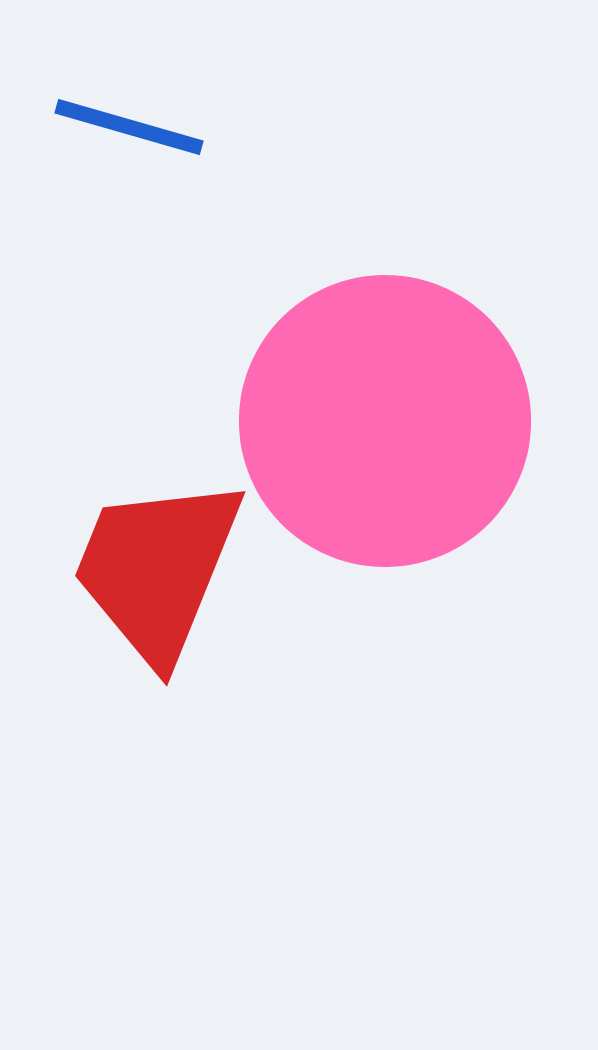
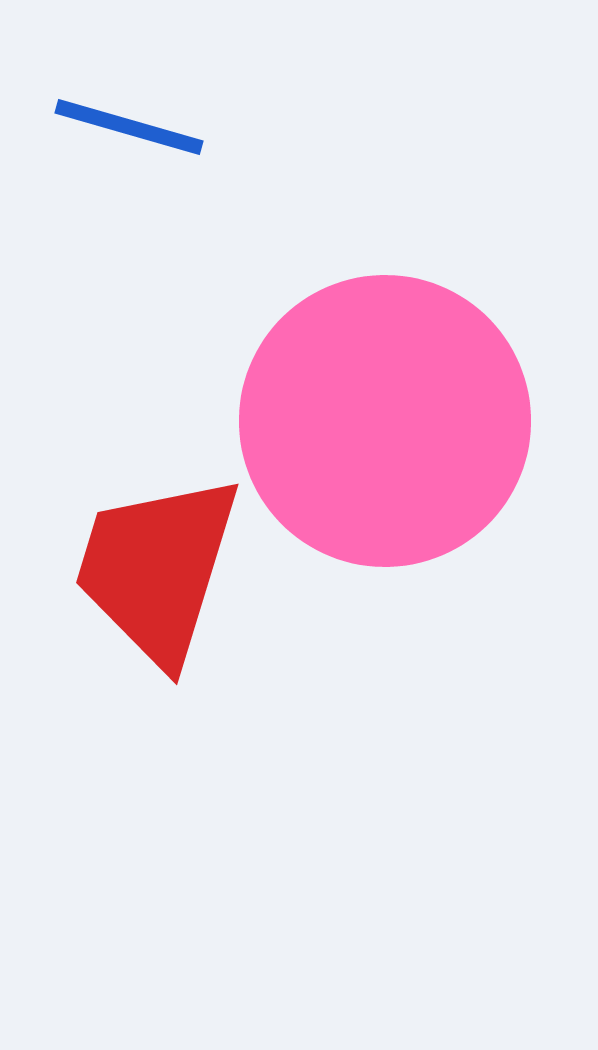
red trapezoid: rotated 5 degrees counterclockwise
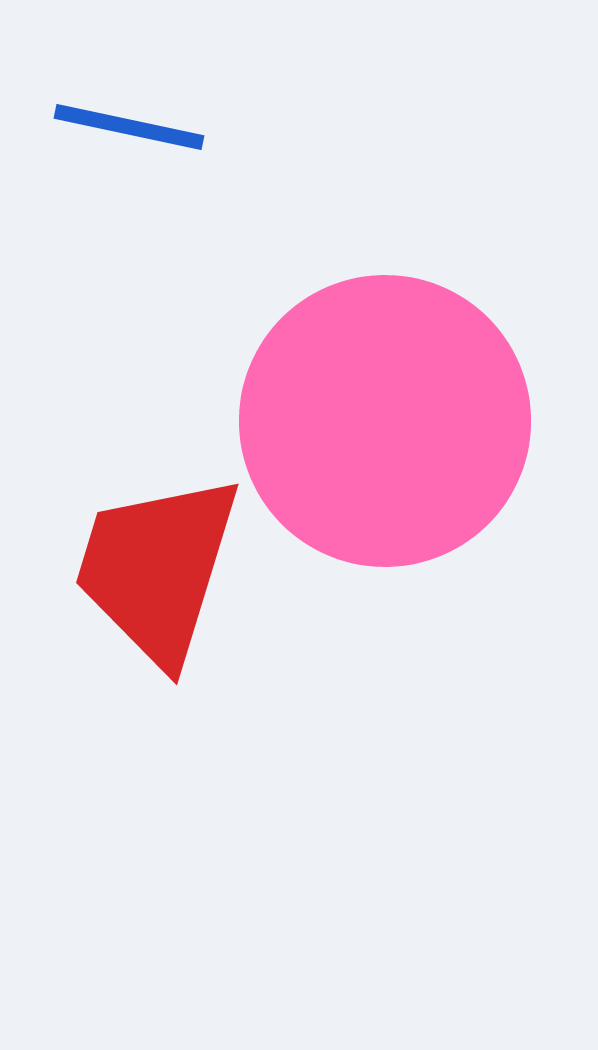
blue line: rotated 4 degrees counterclockwise
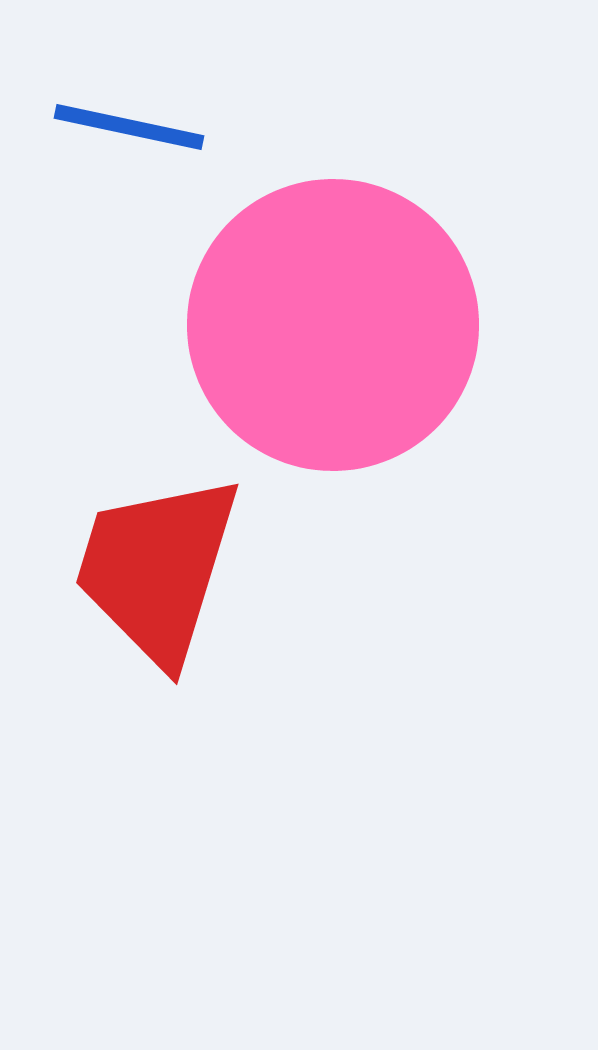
pink circle: moved 52 px left, 96 px up
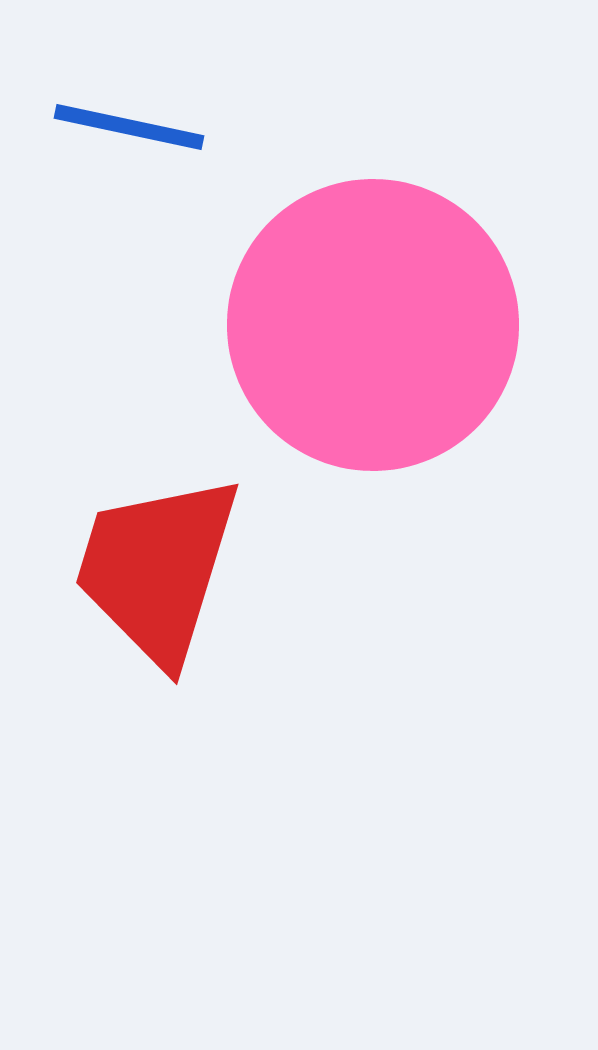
pink circle: moved 40 px right
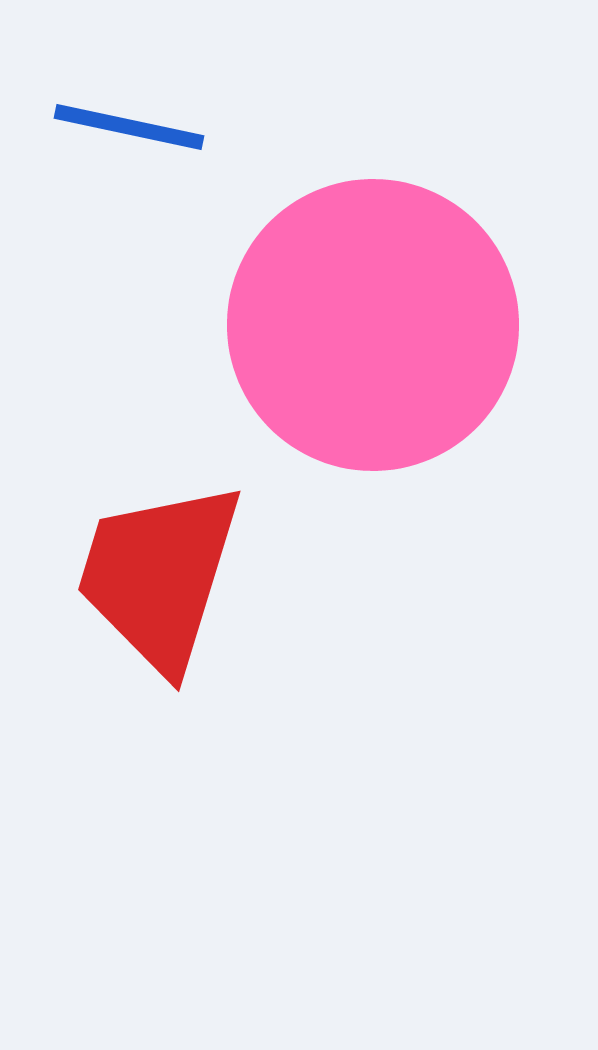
red trapezoid: moved 2 px right, 7 px down
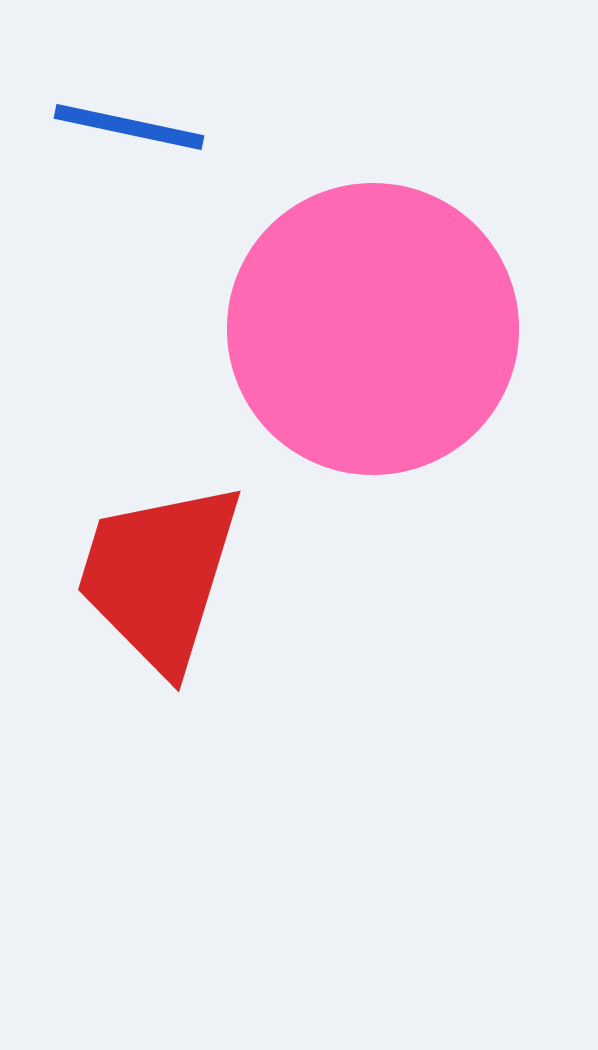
pink circle: moved 4 px down
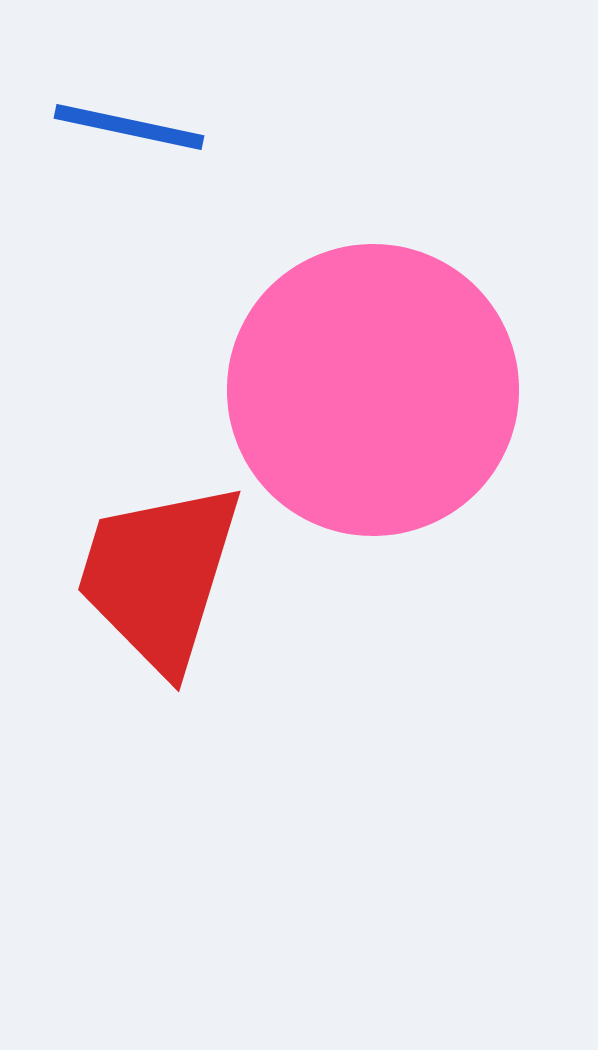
pink circle: moved 61 px down
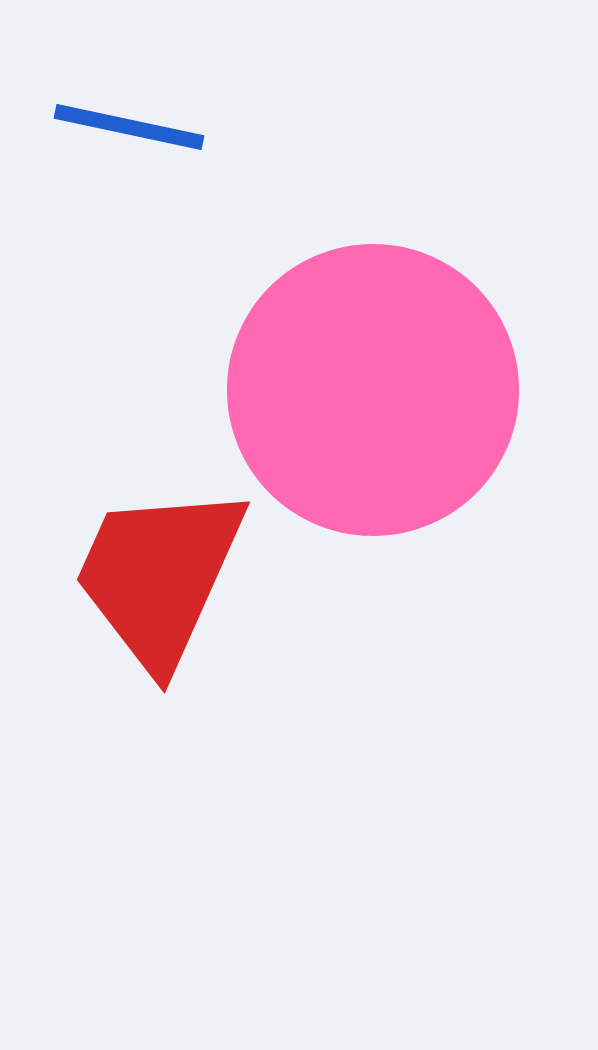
red trapezoid: rotated 7 degrees clockwise
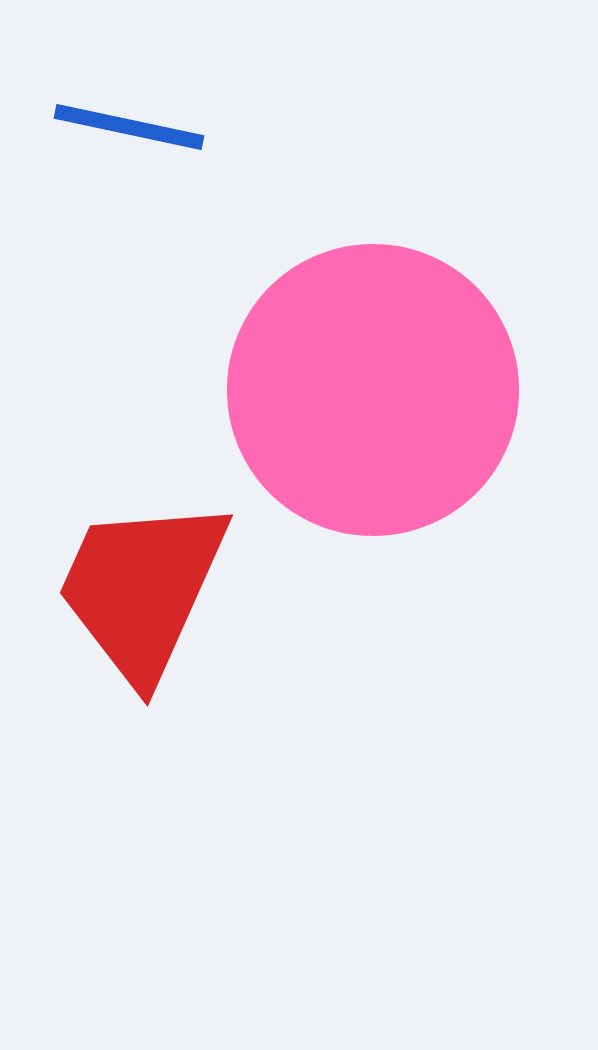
red trapezoid: moved 17 px left, 13 px down
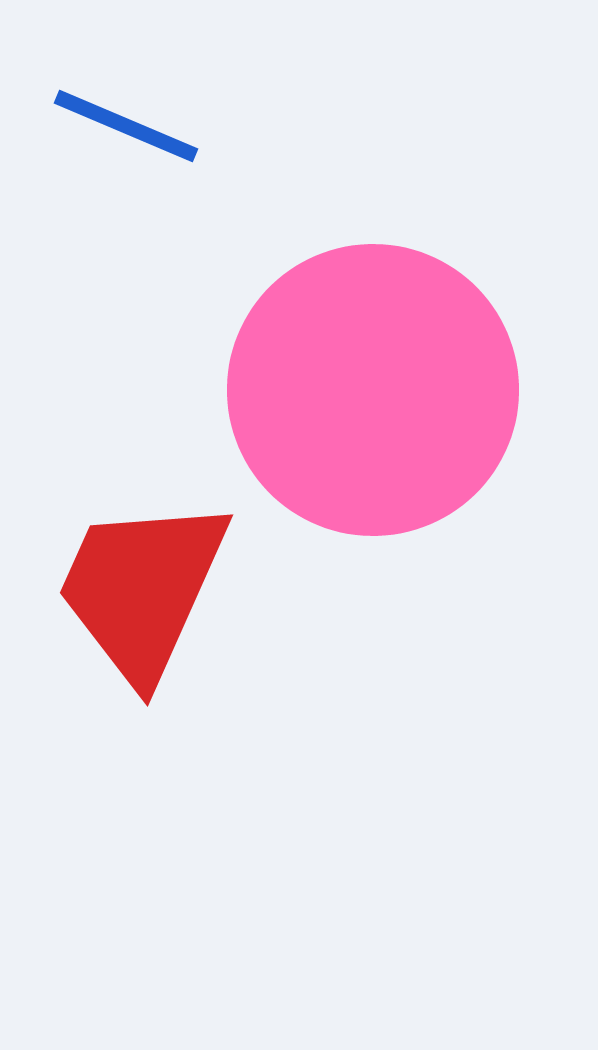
blue line: moved 3 px left, 1 px up; rotated 11 degrees clockwise
